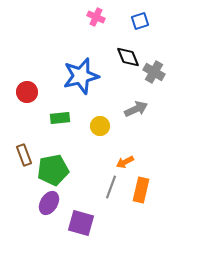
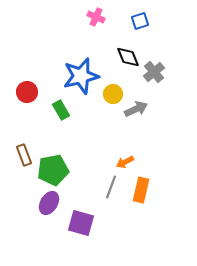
gray cross: rotated 20 degrees clockwise
green rectangle: moved 1 px right, 8 px up; rotated 66 degrees clockwise
yellow circle: moved 13 px right, 32 px up
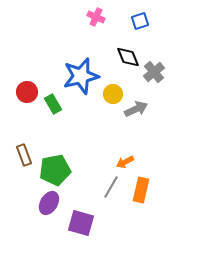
green rectangle: moved 8 px left, 6 px up
green pentagon: moved 2 px right
gray line: rotated 10 degrees clockwise
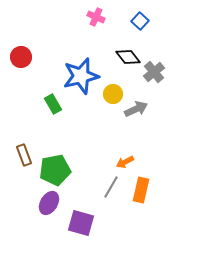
blue square: rotated 30 degrees counterclockwise
black diamond: rotated 15 degrees counterclockwise
red circle: moved 6 px left, 35 px up
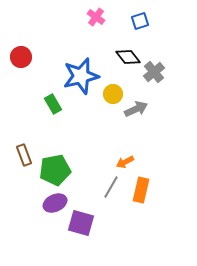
pink cross: rotated 12 degrees clockwise
blue square: rotated 30 degrees clockwise
purple ellipse: moved 6 px right; rotated 35 degrees clockwise
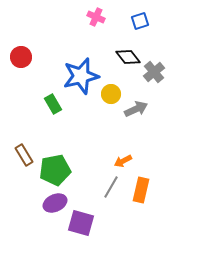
pink cross: rotated 12 degrees counterclockwise
yellow circle: moved 2 px left
brown rectangle: rotated 10 degrees counterclockwise
orange arrow: moved 2 px left, 1 px up
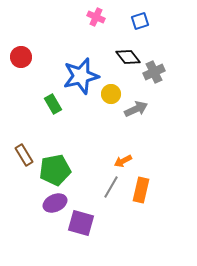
gray cross: rotated 15 degrees clockwise
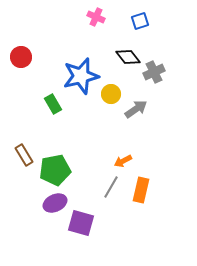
gray arrow: rotated 10 degrees counterclockwise
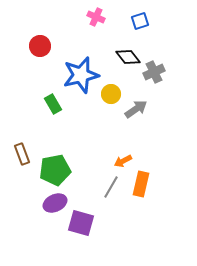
red circle: moved 19 px right, 11 px up
blue star: moved 1 px up
brown rectangle: moved 2 px left, 1 px up; rotated 10 degrees clockwise
orange rectangle: moved 6 px up
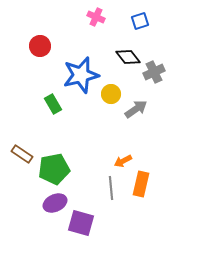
brown rectangle: rotated 35 degrees counterclockwise
green pentagon: moved 1 px left, 1 px up
gray line: moved 1 px down; rotated 35 degrees counterclockwise
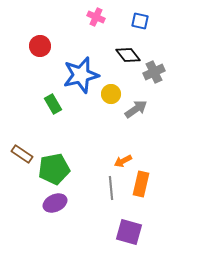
blue square: rotated 30 degrees clockwise
black diamond: moved 2 px up
purple square: moved 48 px right, 9 px down
